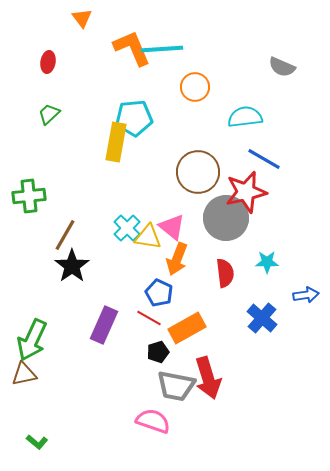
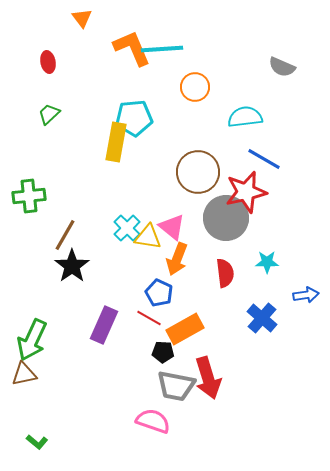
red ellipse: rotated 20 degrees counterclockwise
orange rectangle: moved 2 px left, 1 px down
black pentagon: moved 5 px right; rotated 20 degrees clockwise
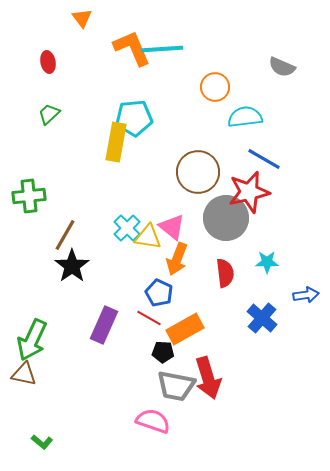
orange circle: moved 20 px right
red star: moved 3 px right
brown triangle: rotated 24 degrees clockwise
green L-shape: moved 5 px right
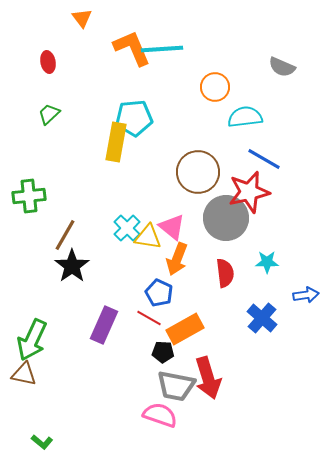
pink semicircle: moved 7 px right, 6 px up
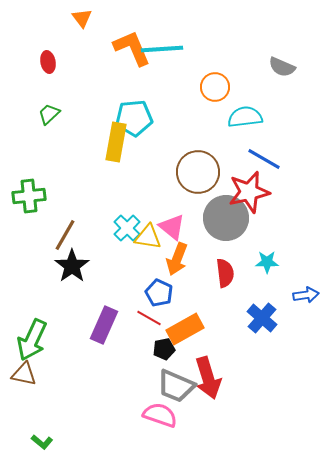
black pentagon: moved 1 px right, 3 px up; rotated 15 degrees counterclockwise
gray trapezoid: rotated 12 degrees clockwise
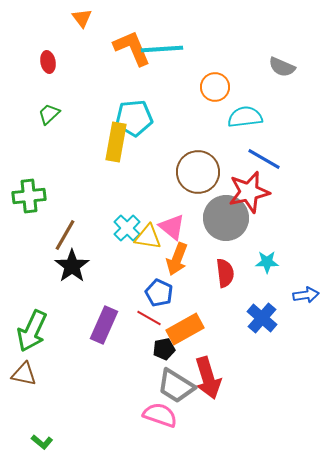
green arrow: moved 9 px up
gray trapezoid: rotated 9 degrees clockwise
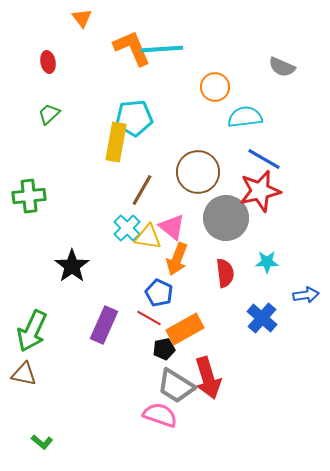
red star: moved 11 px right, 1 px up
brown line: moved 77 px right, 45 px up
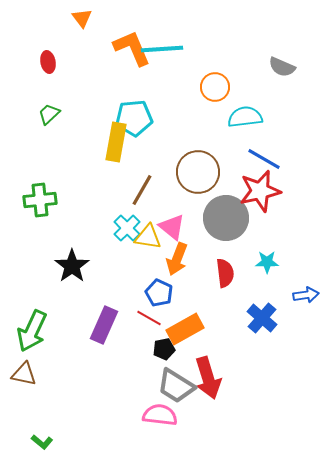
green cross: moved 11 px right, 4 px down
pink semicircle: rotated 12 degrees counterclockwise
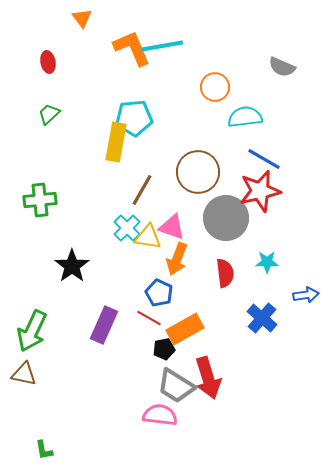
cyan line: moved 3 px up; rotated 6 degrees counterclockwise
pink triangle: rotated 20 degrees counterclockwise
green L-shape: moved 2 px right, 8 px down; rotated 40 degrees clockwise
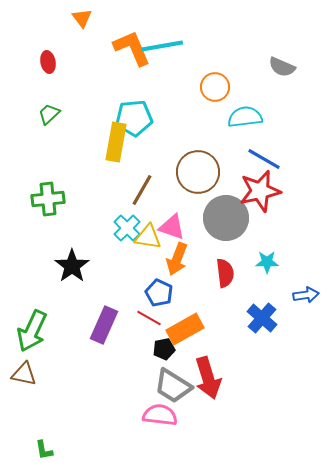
green cross: moved 8 px right, 1 px up
gray trapezoid: moved 3 px left
